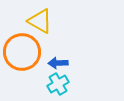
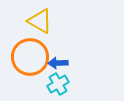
orange circle: moved 8 px right, 5 px down
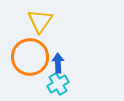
yellow triangle: rotated 36 degrees clockwise
blue arrow: rotated 90 degrees clockwise
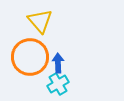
yellow triangle: rotated 16 degrees counterclockwise
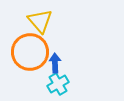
orange circle: moved 5 px up
blue arrow: moved 3 px left
